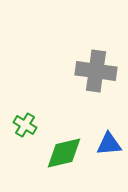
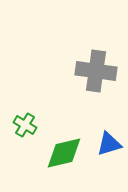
blue triangle: rotated 12 degrees counterclockwise
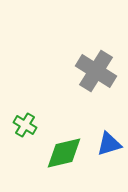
gray cross: rotated 24 degrees clockwise
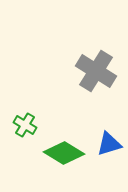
green diamond: rotated 45 degrees clockwise
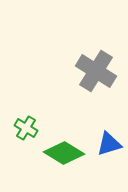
green cross: moved 1 px right, 3 px down
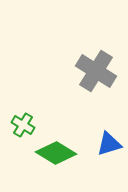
green cross: moved 3 px left, 3 px up
green diamond: moved 8 px left
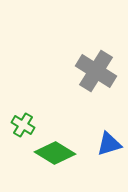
green diamond: moved 1 px left
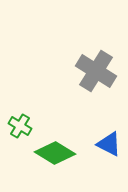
green cross: moved 3 px left, 1 px down
blue triangle: rotated 44 degrees clockwise
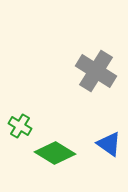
blue triangle: rotated 8 degrees clockwise
